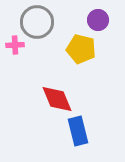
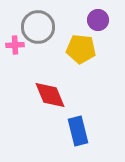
gray circle: moved 1 px right, 5 px down
yellow pentagon: rotated 8 degrees counterclockwise
red diamond: moved 7 px left, 4 px up
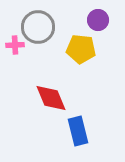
red diamond: moved 1 px right, 3 px down
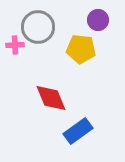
blue rectangle: rotated 68 degrees clockwise
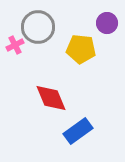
purple circle: moved 9 px right, 3 px down
pink cross: rotated 24 degrees counterclockwise
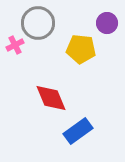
gray circle: moved 4 px up
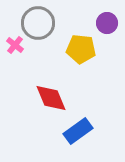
pink cross: rotated 24 degrees counterclockwise
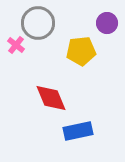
pink cross: moved 1 px right
yellow pentagon: moved 2 px down; rotated 12 degrees counterclockwise
blue rectangle: rotated 24 degrees clockwise
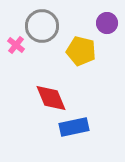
gray circle: moved 4 px right, 3 px down
yellow pentagon: rotated 20 degrees clockwise
blue rectangle: moved 4 px left, 4 px up
